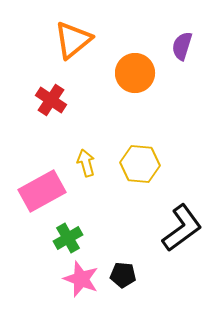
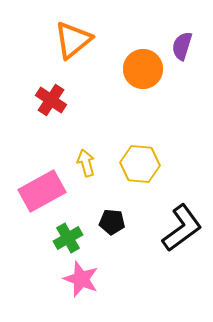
orange circle: moved 8 px right, 4 px up
black pentagon: moved 11 px left, 53 px up
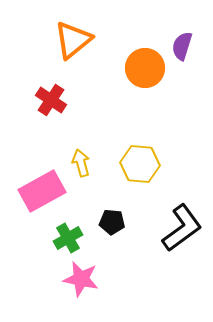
orange circle: moved 2 px right, 1 px up
yellow arrow: moved 5 px left
pink star: rotated 9 degrees counterclockwise
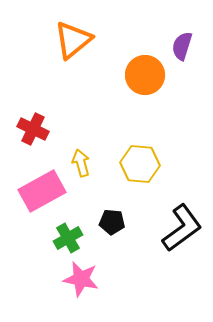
orange circle: moved 7 px down
red cross: moved 18 px left, 29 px down; rotated 8 degrees counterclockwise
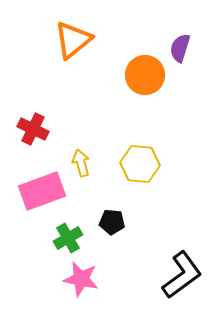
purple semicircle: moved 2 px left, 2 px down
pink rectangle: rotated 9 degrees clockwise
black L-shape: moved 47 px down
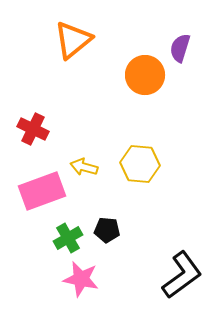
yellow arrow: moved 3 px right, 4 px down; rotated 60 degrees counterclockwise
black pentagon: moved 5 px left, 8 px down
